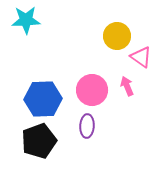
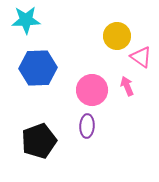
blue hexagon: moved 5 px left, 31 px up
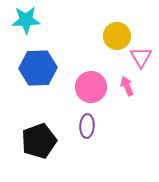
pink triangle: rotated 25 degrees clockwise
pink circle: moved 1 px left, 3 px up
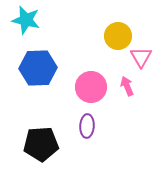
cyan star: rotated 16 degrees clockwise
yellow circle: moved 1 px right
black pentagon: moved 2 px right, 3 px down; rotated 16 degrees clockwise
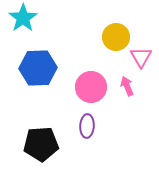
cyan star: moved 3 px left, 2 px up; rotated 24 degrees clockwise
yellow circle: moved 2 px left, 1 px down
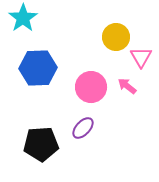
pink arrow: rotated 30 degrees counterclockwise
purple ellipse: moved 4 px left, 2 px down; rotated 40 degrees clockwise
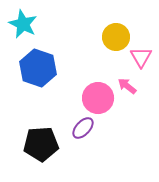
cyan star: moved 6 px down; rotated 12 degrees counterclockwise
blue hexagon: rotated 21 degrees clockwise
pink circle: moved 7 px right, 11 px down
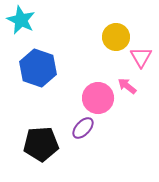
cyan star: moved 2 px left, 4 px up
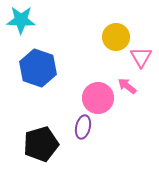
cyan star: rotated 24 degrees counterclockwise
purple ellipse: moved 1 px up; rotated 30 degrees counterclockwise
black pentagon: rotated 12 degrees counterclockwise
